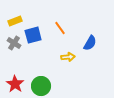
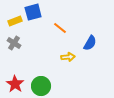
orange line: rotated 16 degrees counterclockwise
blue square: moved 23 px up
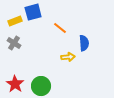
blue semicircle: moved 6 px left; rotated 35 degrees counterclockwise
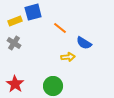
blue semicircle: rotated 126 degrees clockwise
green circle: moved 12 px right
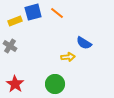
orange line: moved 3 px left, 15 px up
gray cross: moved 4 px left, 3 px down
green circle: moved 2 px right, 2 px up
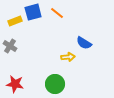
red star: rotated 24 degrees counterclockwise
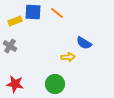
blue square: rotated 18 degrees clockwise
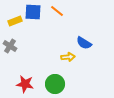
orange line: moved 2 px up
red star: moved 10 px right
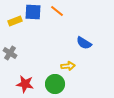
gray cross: moved 7 px down
yellow arrow: moved 9 px down
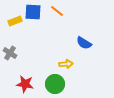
yellow arrow: moved 2 px left, 2 px up
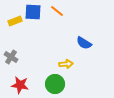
gray cross: moved 1 px right, 4 px down
red star: moved 5 px left, 1 px down
